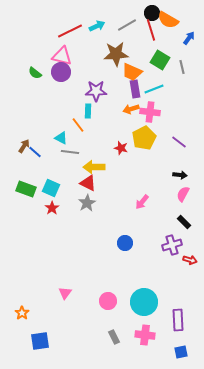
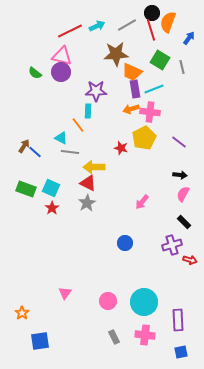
orange semicircle at (168, 20): moved 2 px down; rotated 80 degrees clockwise
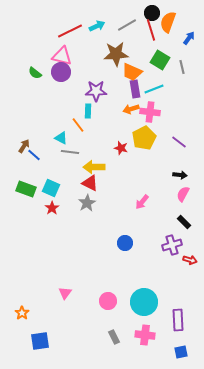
blue line at (35, 152): moved 1 px left, 3 px down
red triangle at (88, 183): moved 2 px right
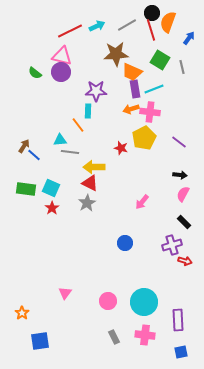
cyan triangle at (61, 138): moved 1 px left, 2 px down; rotated 32 degrees counterclockwise
green rectangle at (26, 189): rotated 12 degrees counterclockwise
red arrow at (190, 260): moved 5 px left, 1 px down
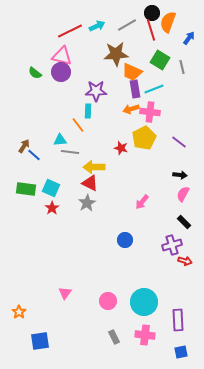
blue circle at (125, 243): moved 3 px up
orange star at (22, 313): moved 3 px left, 1 px up
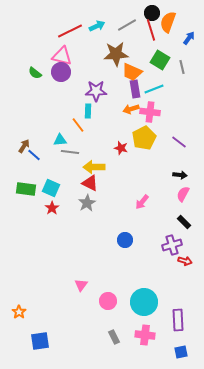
pink triangle at (65, 293): moved 16 px right, 8 px up
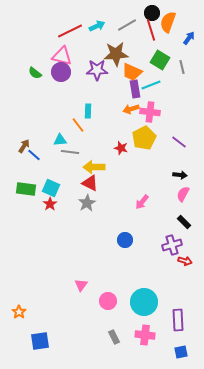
cyan line at (154, 89): moved 3 px left, 4 px up
purple star at (96, 91): moved 1 px right, 21 px up
red star at (52, 208): moved 2 px left, 4 px up
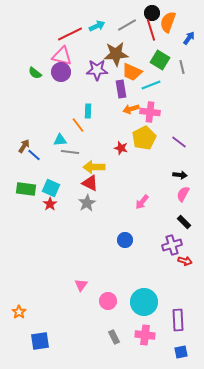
red line at (70, 31): moved 3 px down
purple rectangle at (135, 89): moved 14 px left
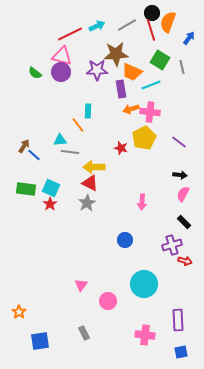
pink arrow at (142, 202): rotated 35 degrees counterclockwise
cyan circle at (144, 302): moved 18 px up
gray rectangle at (114, 337): moved 30 px left, 4 px up
